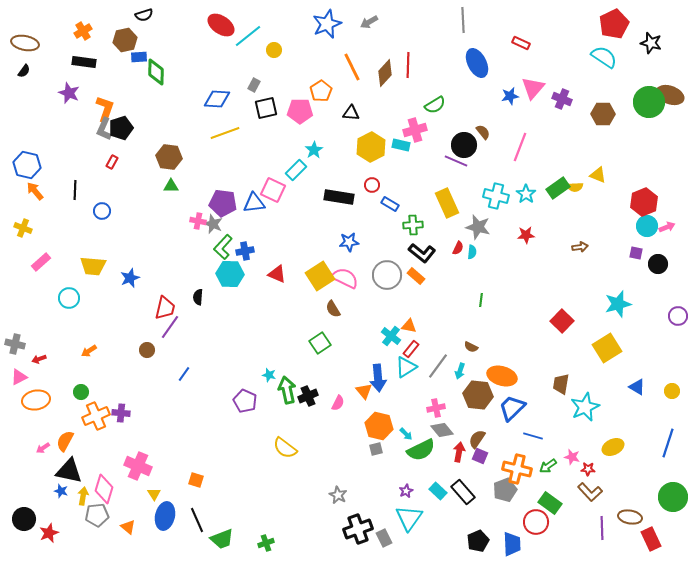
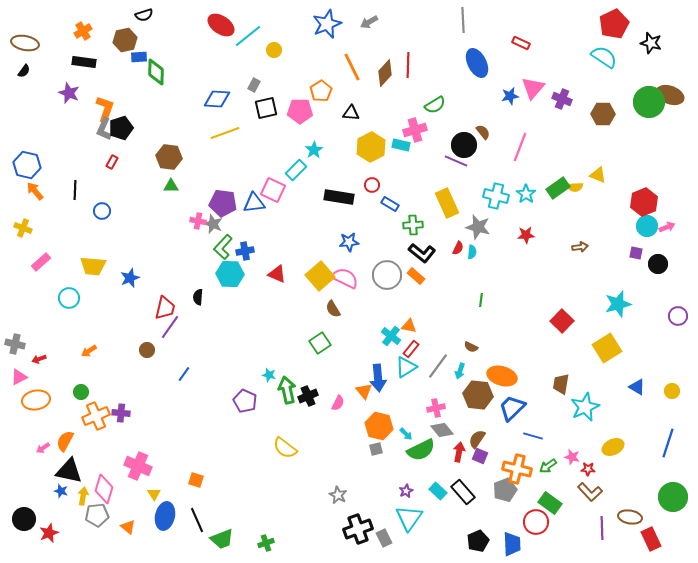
yellow square at (320, 276): rotated 8 degrees counterclockwise
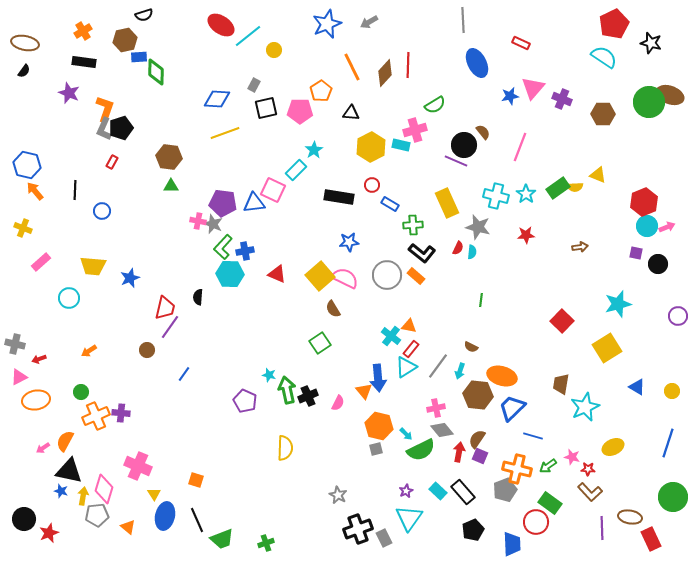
yellow semicircle at (285, 448): rotated 125 degrees counterclockwise
black pentagon at (478, 541): moved 5 px left, 11 px up
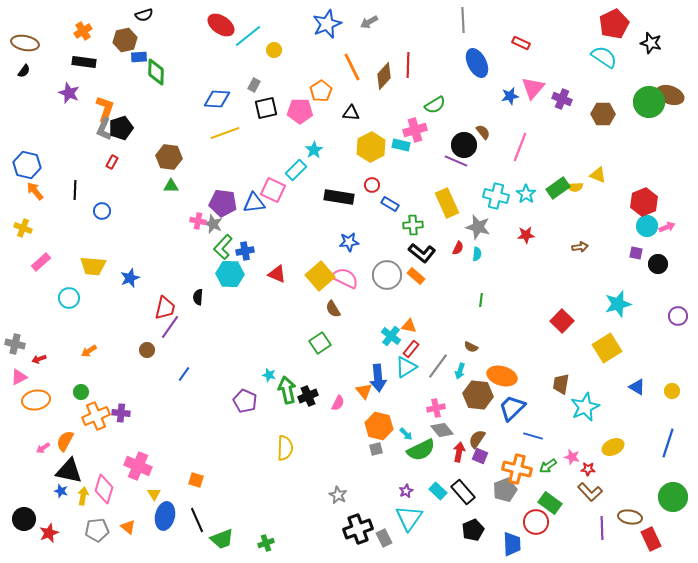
brown diamond at (385, 73): moved 1 px left, 3 px down
cyan semicircle at (472, 252): moved 5 px right, 2 px down
gray pentagon at (97, 515): moved 15 px down
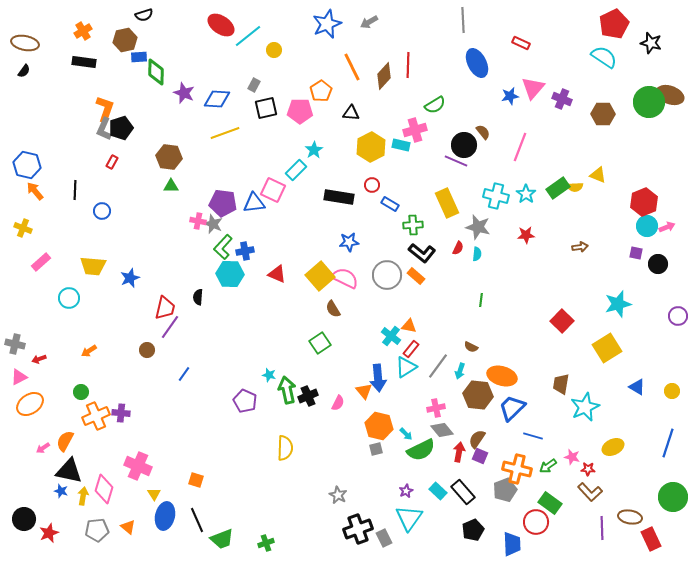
purple star at (69, 93): moved 115 px right
orange ellipse at (36, 400): moved 6 px left, 4 px down; rotated 24 degrees counterclockwise
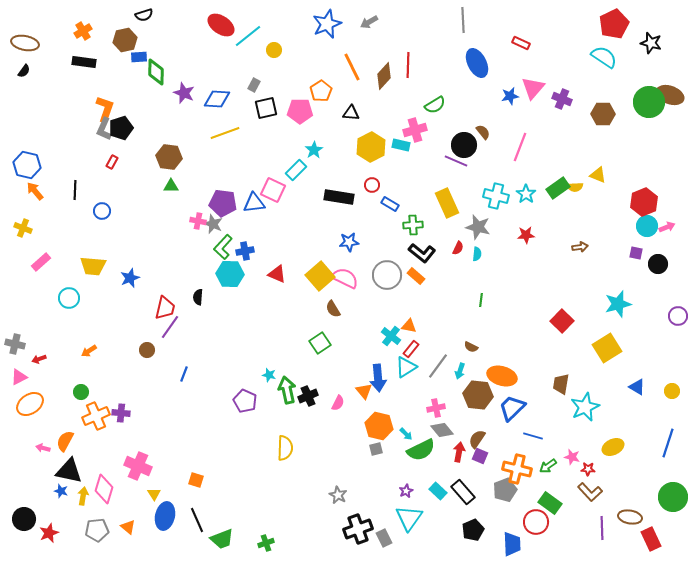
blue line at (184, 374): rotated 14 degrees counterclockwise
pink arrow at (43, 448): rotated 48 degrees clockwise
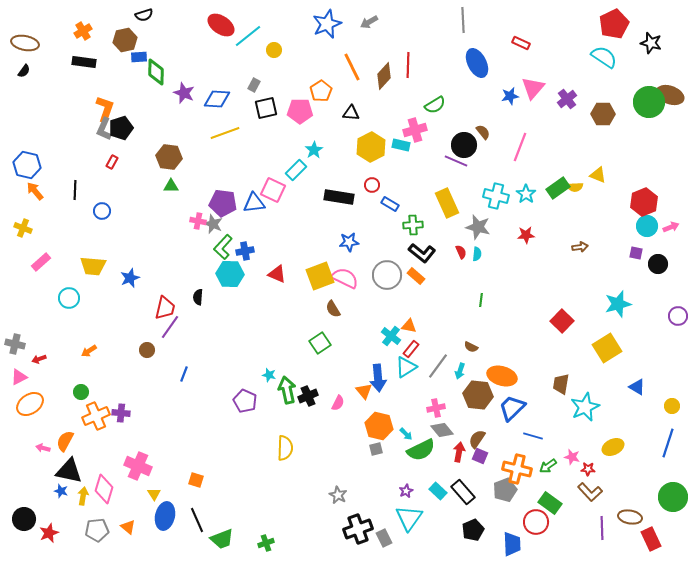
purple cross at (562, 99): moved 5 px right; rotated 30 degrees clockwise
pink arrow at (667, 227): moved 4 px right
red semicircle at (458, 248): moved 3 px right, 4 px down; rotated 48 degrees counterclockwise
yellow square at (320, 276): rotated 20 degrees clockwise
yellow circle at (672, 391): moved 15 px down
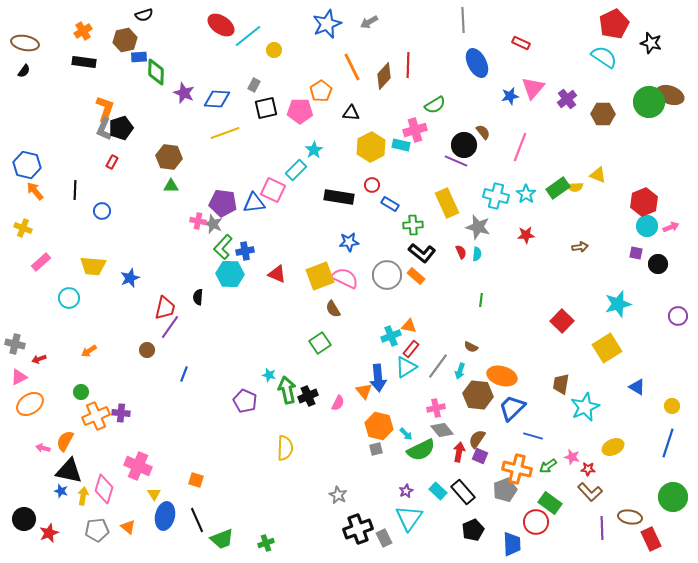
cyan cross at (391, 336): rotated 30 degrees clockwise
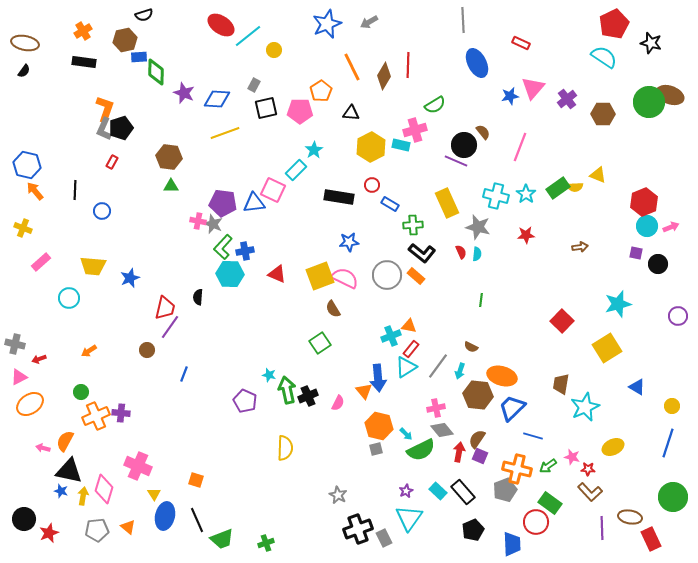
brown diamond at (384, 76): rotated 12 degrees counterclockwise
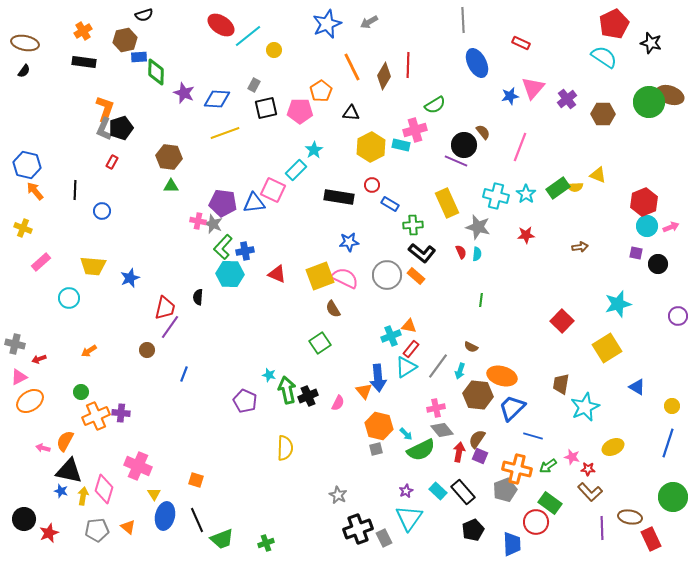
orange ellipse at (30, 404): moved 3 px up
